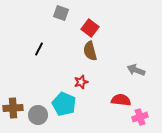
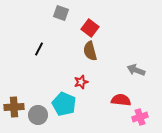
brown cross: moved 1 px right, 1 px up
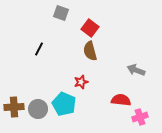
gray circle: moved 6 px up
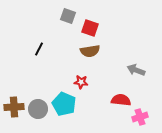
gray square: moved 7 px right, 3 px down
red square: rotated 18 degrees counterclockwise
brown semicircle: rotated 84 degrees counterclockwise
red star: rotated 24 degrees clockwise
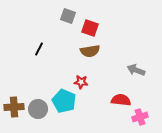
cyan pentagon: moved 3 px up
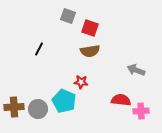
pink cross: moved 1 px right, 6 px up; rotated 14 degrees clockwise
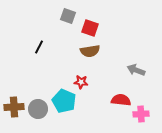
black line: moved 2 px up
pink cross: moved 3 px down
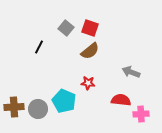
gray square: moved 2 px left, 12 px down; rotated 21 degrees clockwise
brown semicircle: rotated 30 degrees counterclockwise
gray arrow: moved 5 px left, 2 px down
red star: moved 7 px right, 1 px down
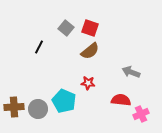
pink cross: rotated 21 degrees counterclockwise
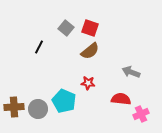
red semicircle: moved 1 px up
